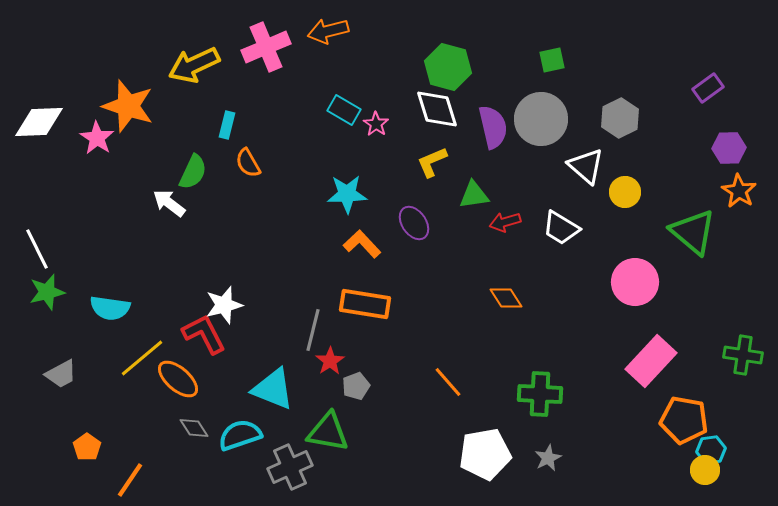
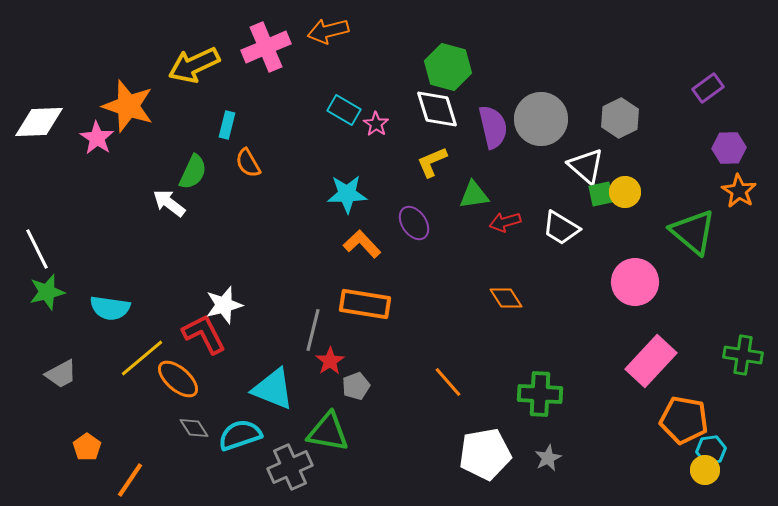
green square at (552, 60): moved 49 px right, 134 px down
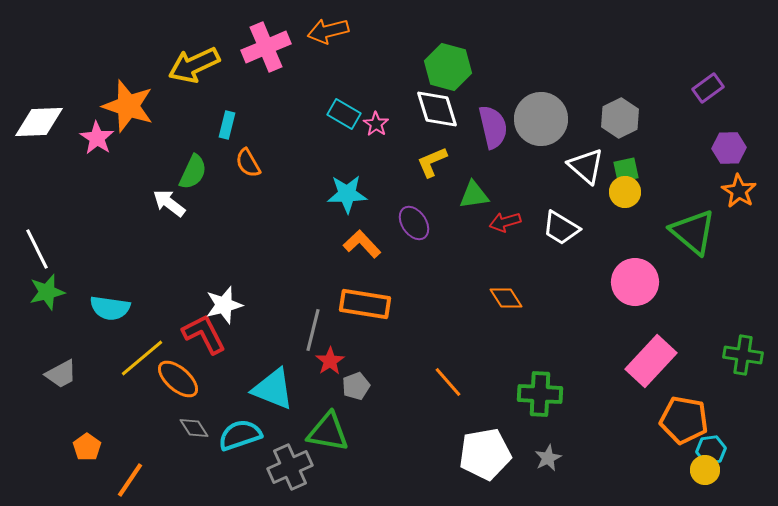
cyan rectangle at (344, 110): moved 4 px down
green square at (601, 194): moved 25 px right, 24 px up
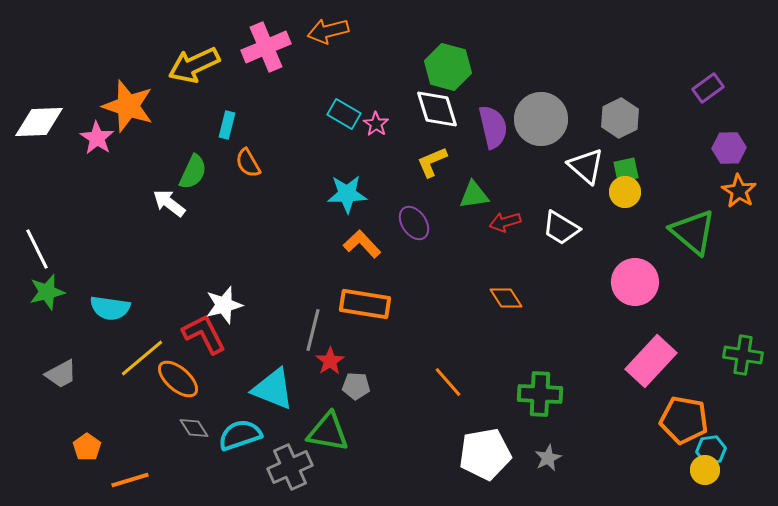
gray pentagon at (356, 386): rotated 24 degrees clockwise
orange line at (130, 480): rotated 39 degrees clockwise
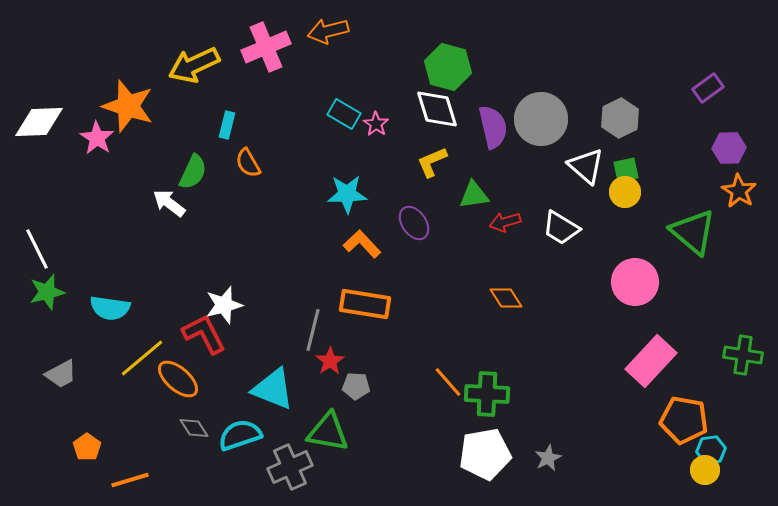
green cross at (540, 394): moved 53 px left
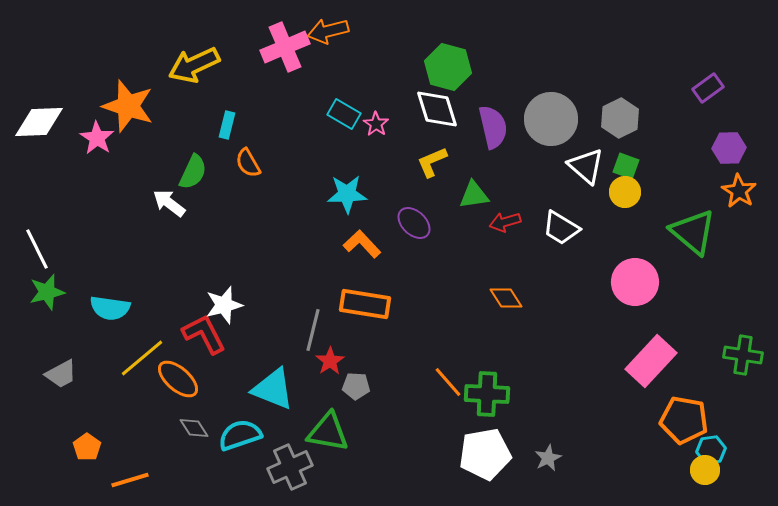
pink cross at (266, 47): moved 19 px right
gray circle at (541, 119): moved 10 px right
green square at (626, 170): moved 4 px up; rotated 32 degrees clockwise
purple ellipse at (414, 223): rotated 12 degrees counterclockwise
